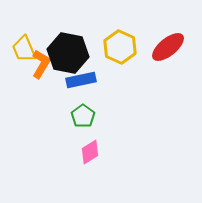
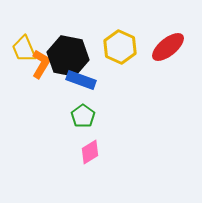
black hexagon: moved 3 px down
blue rectangle: rotated 32 degrees clockwise
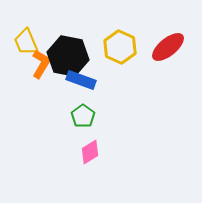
yellow trapezoid: moved 2 px right, 7 px up
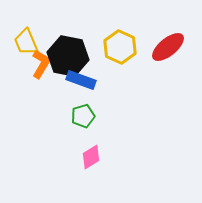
green pentagon: rotated 20 degrees clockwise
pink diamond: moved 1 px right, 5 px down
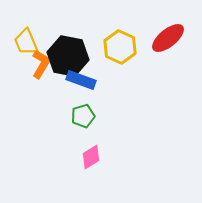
red ellipse: moved 9 px up
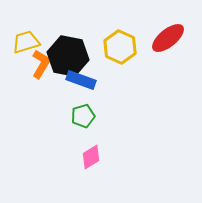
yellow trapezoid: rotated 96 degrees clockwise
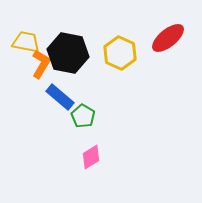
yellow trapezoid: rotated 28 degrees clockwise
yellow hexagon: moved 6 px down
black hexagon: moved 3 px up
blue rectangle: moved 21 px left, 17 px down; rotated 20 degrees clockwise
green pentagon: rotated 25 degrees counterclockwise
